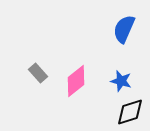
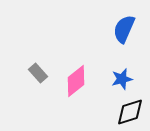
blue star: moved 1 px right, 2 px up; rotated 30 degrees counterclockwise
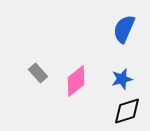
black diamond: moved 3 px left, 1 px up
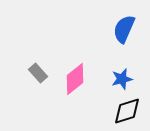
pink diamond: moved 1 px left, 2 px up
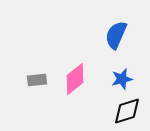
blue semicircle: moved 8 px left, 6 px down
gray rectangle: moved 1 px left, 7 px down; rotated 54 degrees counterclockwise
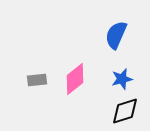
black diamond: moved 2 px left
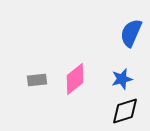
blue semicircle: moved 15 px right, 2 px up
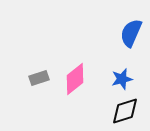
gray rectangle: moved 2 px right, 2 px up; rotated 12 degrees counterclockwise
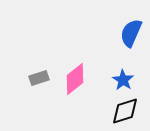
blue star: moved 1 px right, 1 px down; rotated 25 degrees counterclockwise
